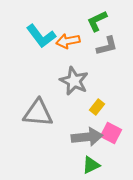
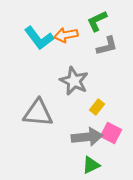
cyan L-shape: moved 2 px left, 2 px down
orange arrow: moved 2 px left, 6 px up
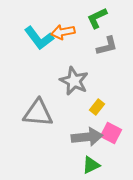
green L-shape: moved 3 px up
orange arrow: moved 3 px left, 3 px up
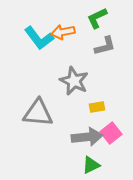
gray L-shape: moved 2 px left
yellow rectangle: rotated 42 degrees clockwise
pink square: rotated 25 degrees clockwise
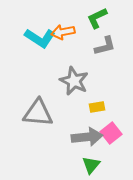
cyan L-shape: moved 1 px right; rotated 20 degrees counterclockwise
green triangle: rotated 24 degrees counterclockwise
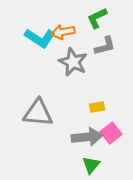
gray star: moved 1 px left, 19 px up
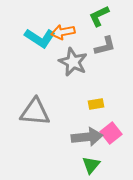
green L-shape: moved 2 px right, 2 px up
yellow rectangle: moved 1 px left, 3 px up
gray triangle: moved 3 px left, 1 px up
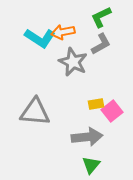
green L-shape: moved 2 px right, 1 px down
gray L-shape: moved 4 px left, 2 px up; rotated 15 degrees counterclockwise
pink square: moved 1 px right, 22 px up
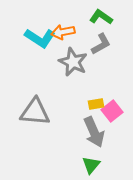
green L-shape: rotated 60 degrees clockwise
gray arrow: moved 7 px right, 5 px up; rotated 72 degrees clockwise
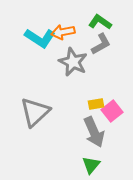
green L-shape: moved 1 px left, 5 px down
gray triangle: rotated 48 degrees counterclockwise
